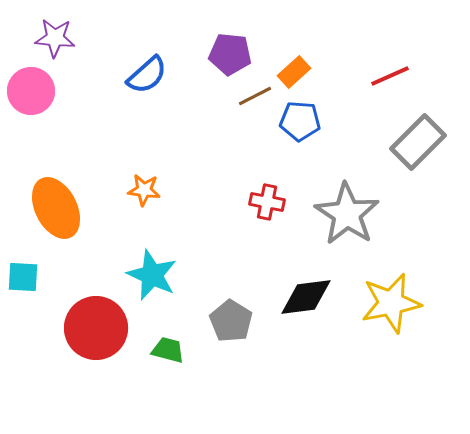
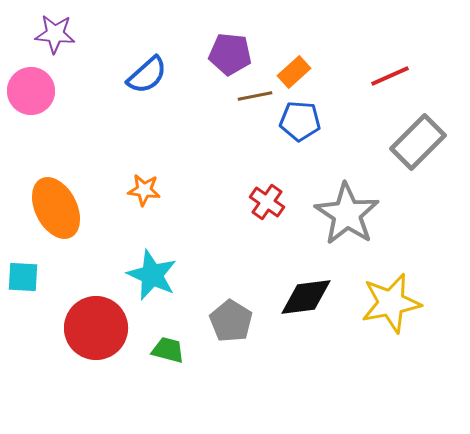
purple star: moved 4 px up
brown line: rotated 16 degrees clockwise
red cross: rotated 24 degrees clockwise
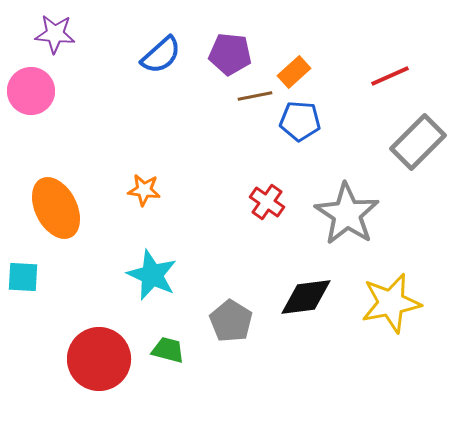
blue semicircle: moved 14 px right, 20 px up
red circle: moved 3 px right, 31 px down
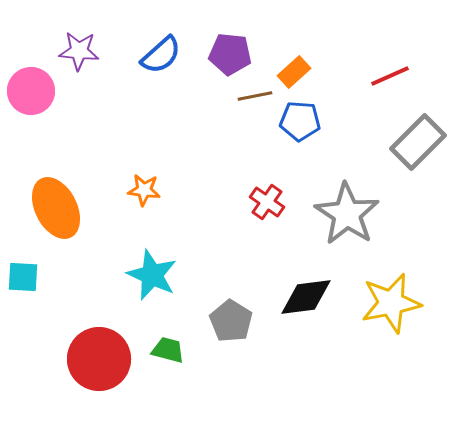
purple star: moved 24 px right, 17 px down
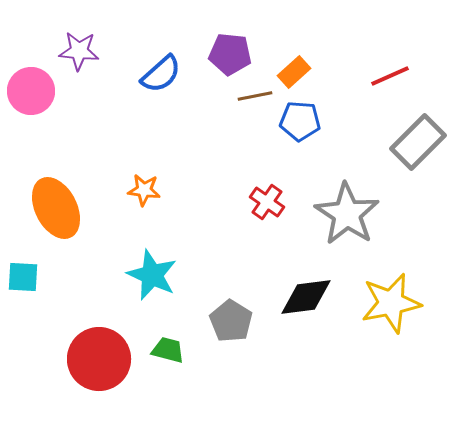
blue semicircle: moved 19 px down
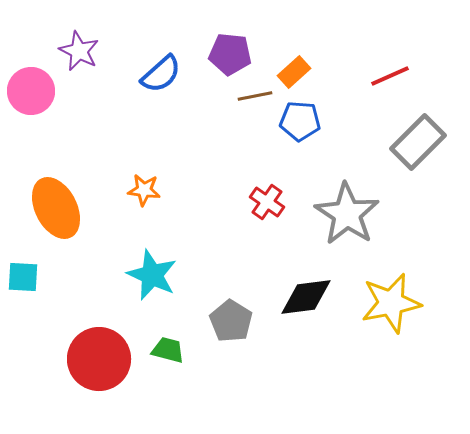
purple star: rotated 21 degrees clockwise
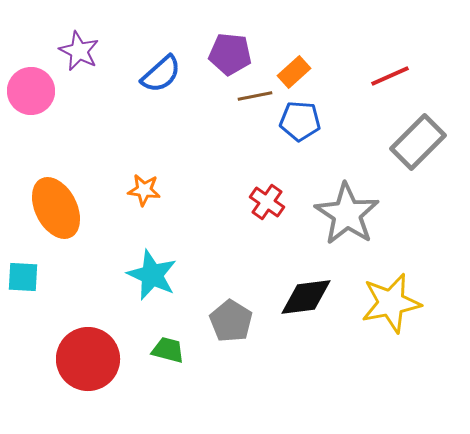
red circle: moved 11 px left
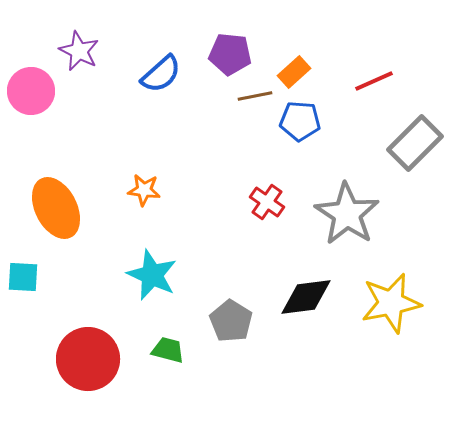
red line: moved 16 px left, 5 px down
gray rectangle: moved 3 px left, 1 px down
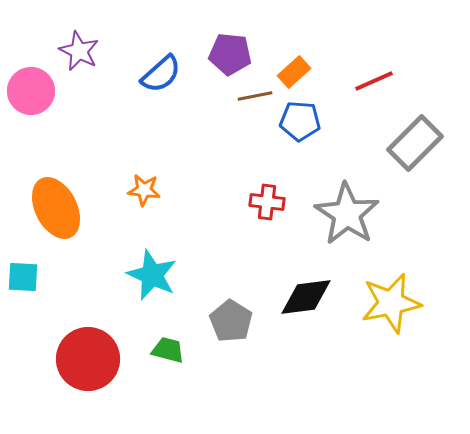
red cross: rotated 28 degrees counterclockwise
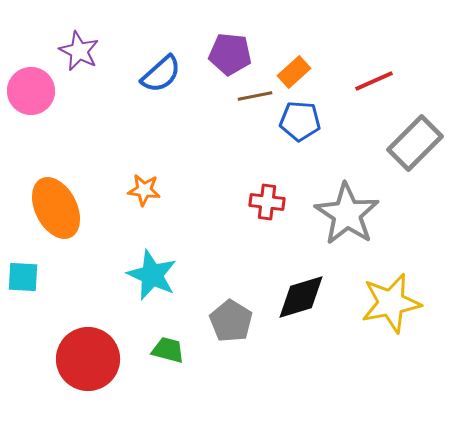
black diamond: moved 5 px left; rotated 10 degrees counterclockwise
